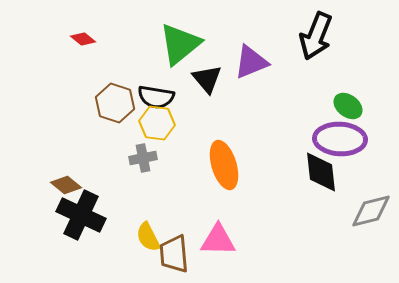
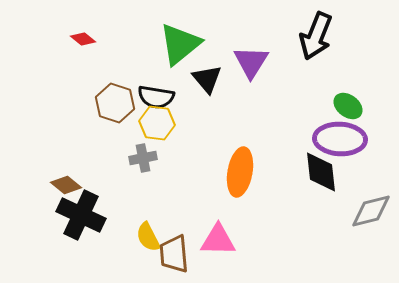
purple triangle: rotated 36 degrees counterclockwise
orange ellipse: moved 16 px right, 7 px down; rotated 27 degrees clockwise
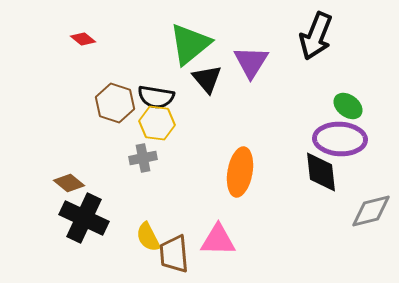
green triangle: moved 10 px right
brown diamond: moved 3 px right, 2 px up
black cross: moved 3 px right, 3 px down
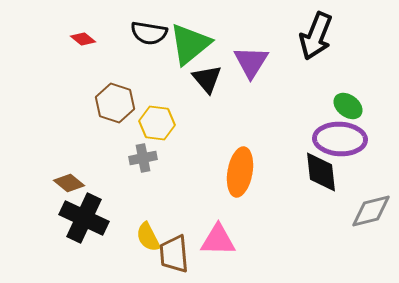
black semicircle: moved 7 px left, 64 px up
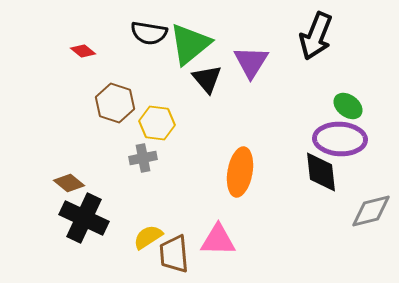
red diamond: moved 12 px down
yellow semicircle: rotated 84 degrees clockwise
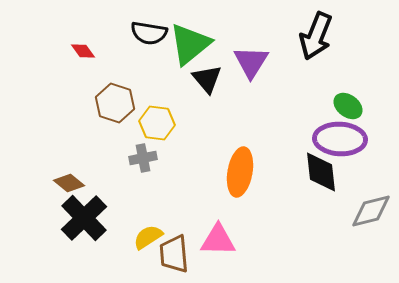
red diamond: rotated 15 degrees clockwise
black cross: rotated 21 degrees clockwise
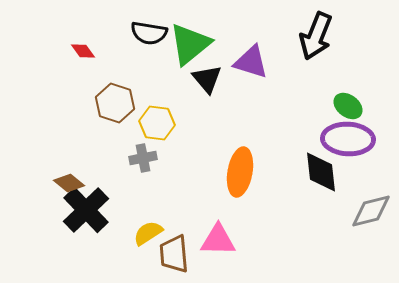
purple triangle: rotated 45 degrees counterclockwise
purple ellipse: moved 8 px right
black cross: moved 2 px right, 8 px up
yellow semicircle: moved 4 px up
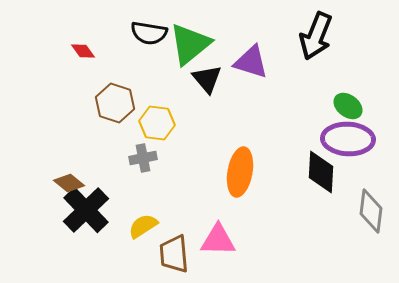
black diamond: rotated 9 degrees clockwise
gray diamond: rotated 69 degrees counterclockwise
yellow semicircle: moved 5 px left, 7 px up
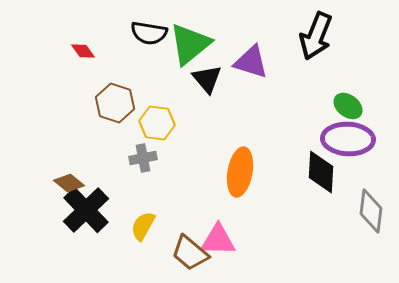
yellow semicircle: rotated 28 degrees counterclockwise
brown trapezoid: moved 16 px right, 1 px up; rotated 45 degrees counterclockwise
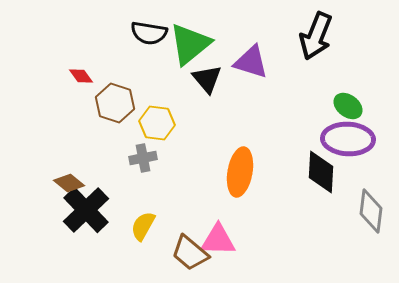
red diamond: moved 2 px left, 25 px down
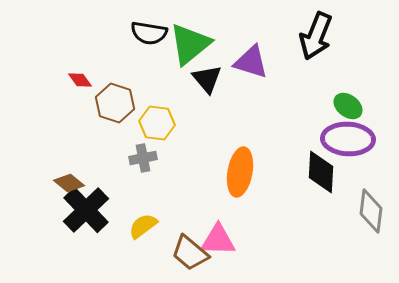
red diamond: moved 1 px left, 4 px down
yellow semicircle: rotated 24 degrees clockwise
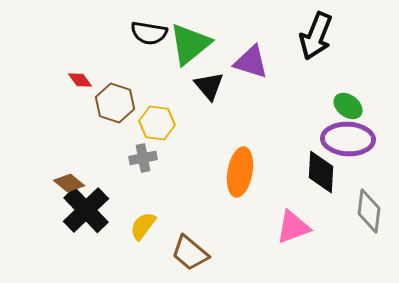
black triangle: moved 2 px right, 7 px down
gray diamond: moved 2 px left
yellow semicircle: rotated 16 degrees counterclockwise
pink triangle: moved 75 px right, 13 px up; rotated 21 degrees counterclockwise
